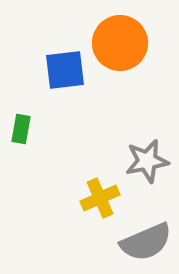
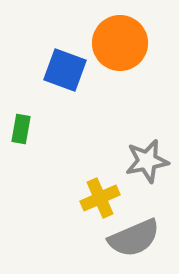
blue square: rotated 27 degrees clockwise
gray semicircle: moved 12 px left, 4 px up
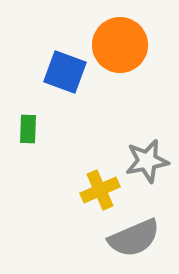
orange circle: moved 2 px down
blue square: moved 2 px down
green rectangle: moved 7 px right; rotated 8 degrees counterclockwise
yellow cross: moved 8 px up
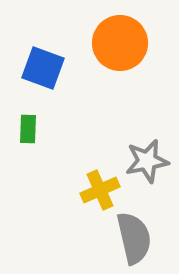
orange circle: moved 2 px up
blue square: moved 22 px left, 4 px up
gray semicircle: rotated 80 degrees counterclockwise
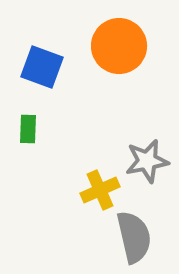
orange circle: moved 1 px left, 3 px down
blue square: moved 1 px left, 1 px up
gray semicircle: moved 1 px up
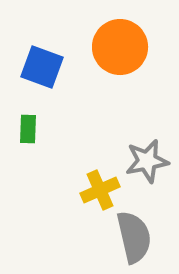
orange circle: moved 1 px right, 1 px down
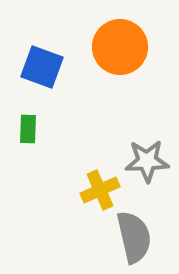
gray star: rotated 9 degrees clockwise
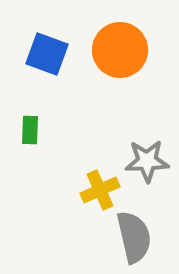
orange circle: moved 3 px down
blue square: moved 5 px right, 13 px up
green rectangle: moved 2 px right, 1 px down
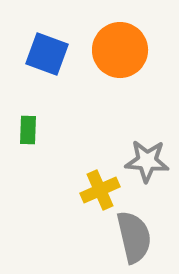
green rectangle: moved 2 px left
gray star: rotated 6 degrees clockwise
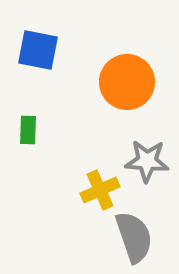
orange circle: moved 7 px right, 32 px down
blue square: moved 9 px left, 4 px up; rotated 9 degrees counterclockwise
gray semicircle: rotated 6 degrees counterclockwise
